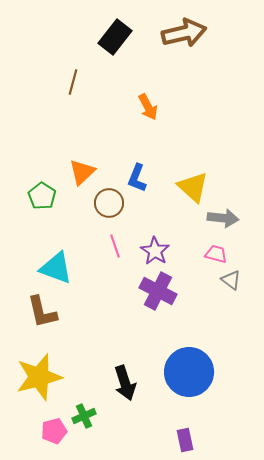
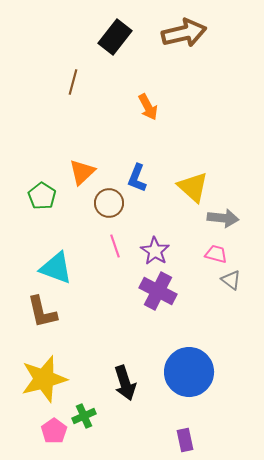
yellow star: moved 5 px right, 2 px down
pink pentagon: rotated 20 degrees counterclockwise
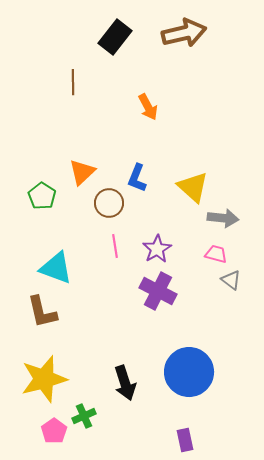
brown line: rotated 15 degrees counterclockwise
pink line: rotated 10 degrees clockwise
purple star: moved 2 px right, 2 px up; rotated 8 degrees clockwise
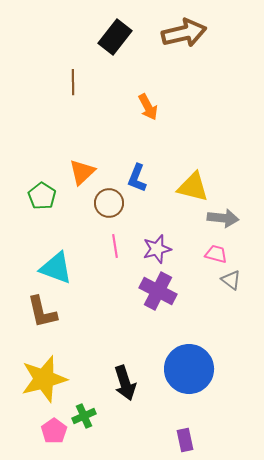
yellow triangle: rotated 28 degrees counterclockwise
purple star: rotated 16 degrees clockwise
blue circle: moved 3 px up
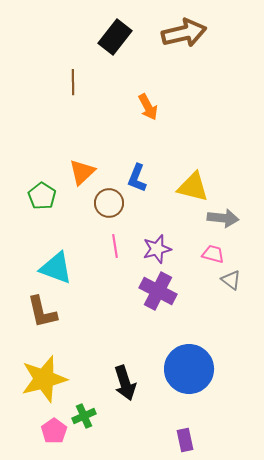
pink trapezoid: moved 3 px left
